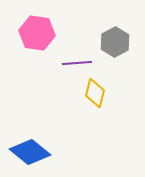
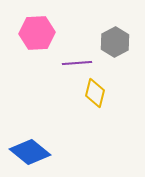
pink hexagon: rotated 12 degrees counterclockwise
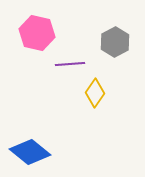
pink hexagon: rotated 16 degrees clockwise
purple line: moved 7 px left, 1 px down
yellow diamond: rotated 20 degrees clockwise
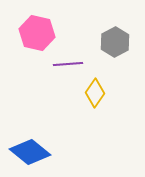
purple line: moved 2 px left
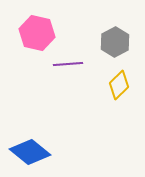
yellow diamond: moved 24 px right, 8 px up; rotated 12 degrees clockwise
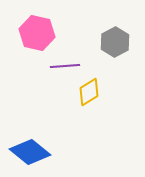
purple line: moved 3 px left, 2 px down
yellow diamond: moved 30 px left, 7 px down; rotated 12 degrees clockwise
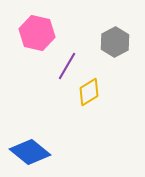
purple line: moved 2 px right; rotated 56 degrees counterclockwise
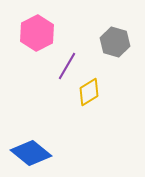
pink hexagon: rotated 20 degrees clockwise
gray hexagon: rotated 16 degrees counterclockwise
blue diamond: moved 1 px right, 1 px down
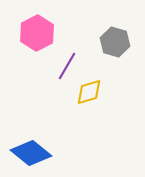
yellow diamond: rotated 16 degrees clockwise
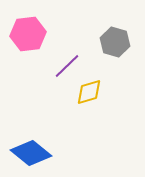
pink hexagon: moved 9 px left, 1 px down; rotated 20 degrees clockwise
purple line: rotated 16 degrees clockwise
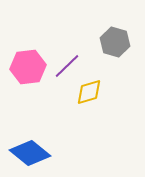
pink hexagon: moved 33 px down
blue diamond: moved 1 px left
